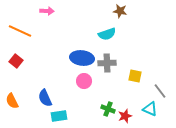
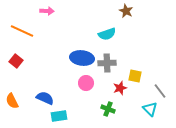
brown star: moved 6 px right; rotated 16 degrees clockwise
orange line: moved 2 px right
pink circle: moved 2 px right, 2 px down
blue semicircle: rotated 138 degrees clockwise
cyan triangle: rotated 21 degrees clockwise
red star: moved 5 px left, 28 px up
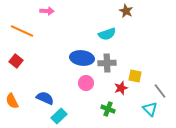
red star: moved 1 px right
cyan rectangle: rotated 35 degrees counterclockwise
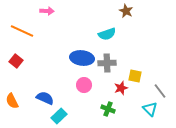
pink circle: moved 2 px left, 2 px down
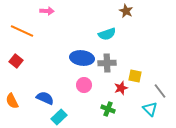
cyan rectangle: moved 1 px down
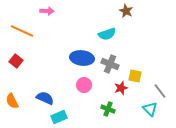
gray cross: moved 3 px right, 1 px down; rotated 24 degrees clockwise
cyan rectangle: rotated 21 degrees clockwise
